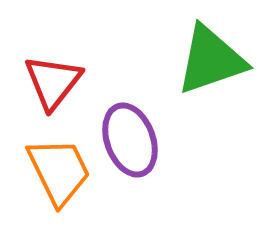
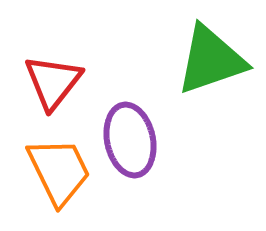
purple ellipse: rotated 8 degrees clockwise
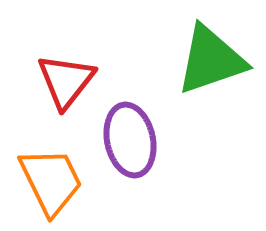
red triangle: moved 13 px right, 1 px up
orange trapezoid: moved 8 px left, 10 px down
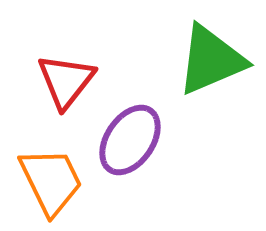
green triangle: rotated 4 degrees counterclockwise
purple ellipse: rotated 46 degrees clockwise
